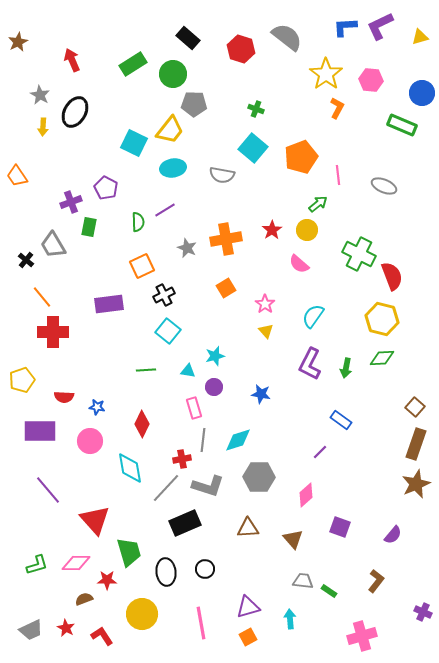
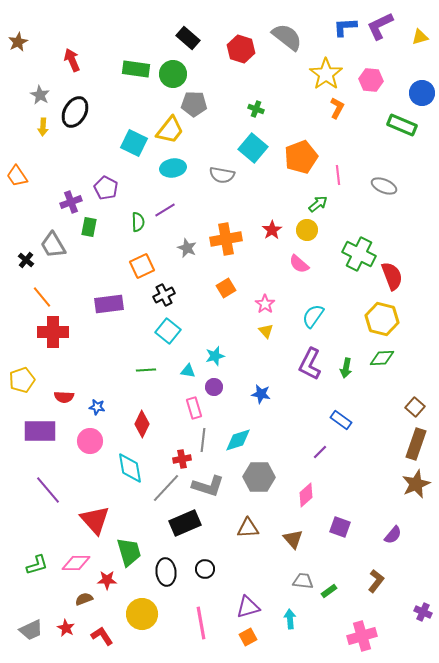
green rectangle at (133, 64): moved 3 px right, 5 px down; rotated 40 degrees clockwise
green rectangle at (329, 591): rotated 70 degrees counterclockwise
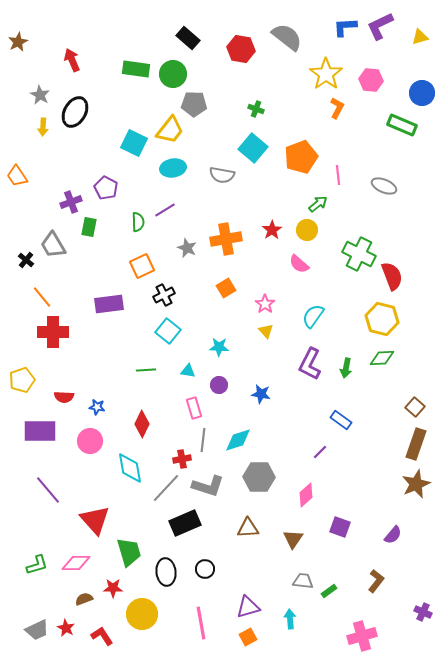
red hexagon at (241, 49): rotated 8 degrees counterclockwise
cyan star at (215, 356): moved 4 px right, 9 px up; rotated 18 degrees clockwise
purple circle at (214, 387): moved 5 px right, 2 px up
brown triangle at (293, 539): rotated 15 degrees clockwise
red star at (107, 580): moved 6 px right, 8 px down
gray trapezoid at (31, 630): moved 6 px right
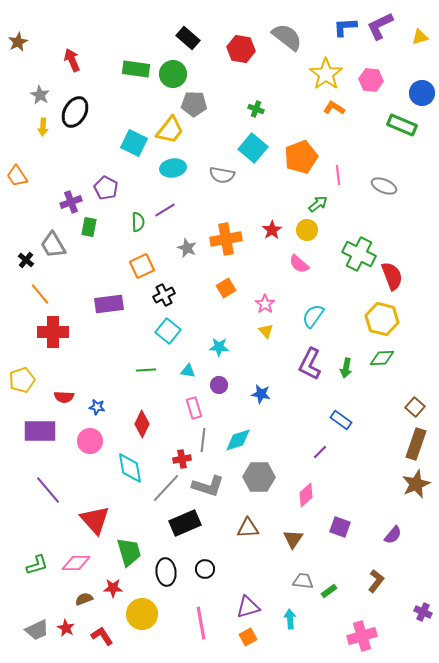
orange L-shape at (337, 108): moved 3 px left; rotated 85 degrees counterclockwise
orange line at (42, 297): moved 2 px left, 3 px up
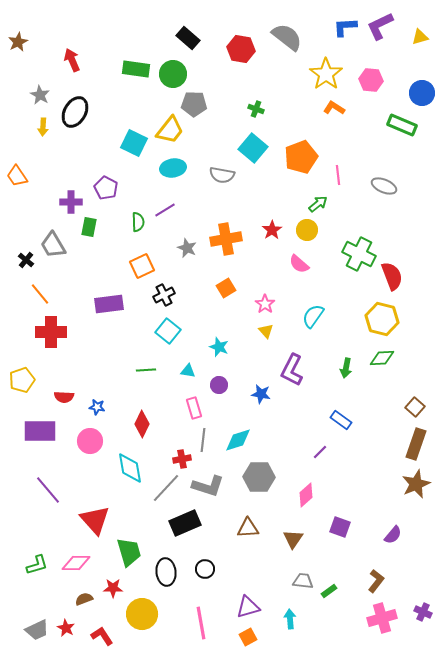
purple cross at (71, 202): rotated 20 degrees clockwise
red cross at (53, 332): moved 2 px left
cyan star at (219, 347): rotated 18 degrees clockwise
purple L-shape at (310, 364): moved 18 px left, 6 px down
pink cross at (362, 636): moved 20 px right, 18 px up
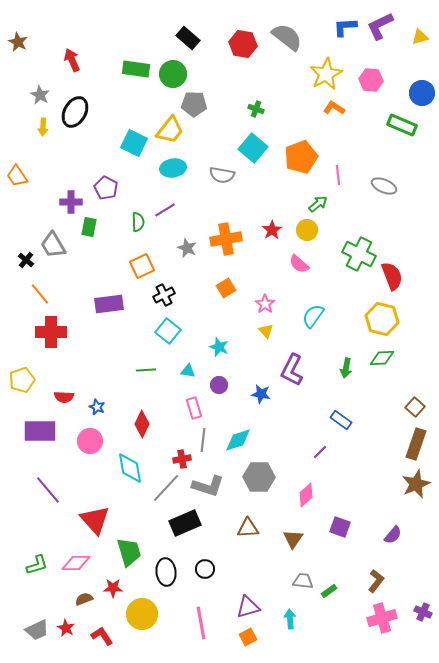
brown star at (18, 42): rotated 18 degrees counterclockwise
red hexagon at (241, 49): moved 2 px right, 5 px up
yellow star at (326, 74): rotated 8 degrees clockwise
blue star at (97, 407): rotated 14 degrees clockwise
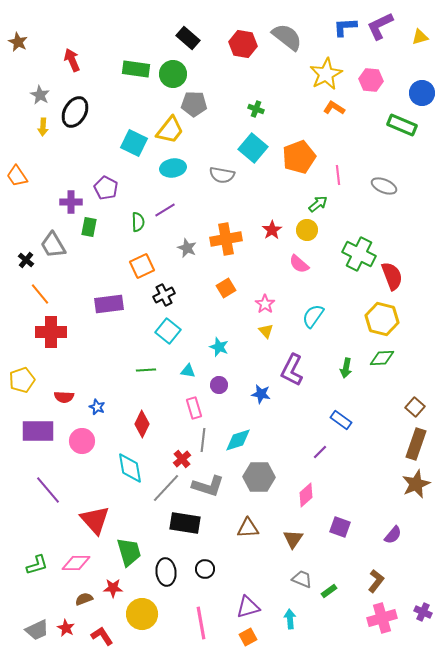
orange pentagon at (301, 157): moved 2 px left
purple rectangle at (40, 431): moved 2 px left
pink circle at (90, 441): moved 8 px left
red cross at (182, 459): rotated 30 degrees counterclockwise
black rectangle at (185, 523): rotated 32 degrees clockwise
gray trapezoid at (303, 581): moved 1 px left, 2 px up; rotated 15 degrees clockwise
